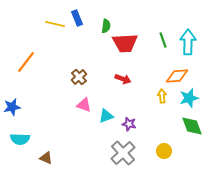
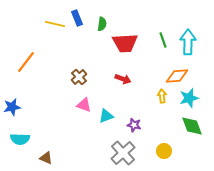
green semicircle: moved 4 px left, 2 px up
purple star: moved 5 px right, 1 px down
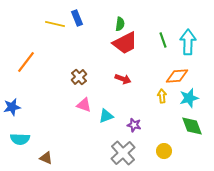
green semicircle: moved 18 px right
red trapezoid: rotated 24 degrees counterclockwise
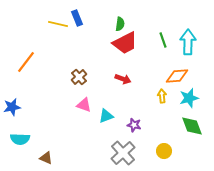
yellow line: moved 3 px right
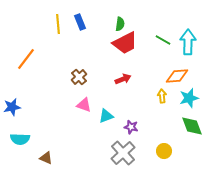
blue rectangle: moved 3 px right, 4 px down
yellow line: rotated 72 degrees clockwise
green line: rotated 42 degrees counterclockwise
orange line: moved 3 px up
red arrow: rotated 42 degrees counterclockwise
purple star: moved 3 px left, 2 px down
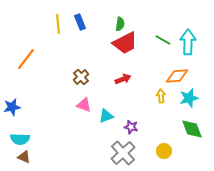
brown cross: moved 2 px right
yellow arrow: moved 1 px left
green diamond: moved 3 px down
brown triangle: moved 22 px left, 1 px up
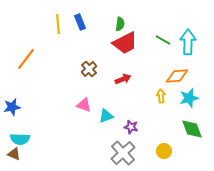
brown cross: moved 8 px right, 8 px up
brown triangle: moved 10 px left, 3 px up
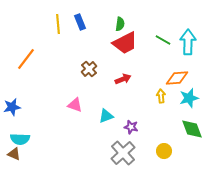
orange diamond: moved 2 px down
pink triangle: moved 9 px left
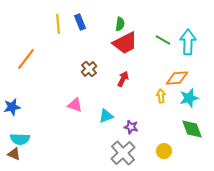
red arrow: rotated 42 degrees counterclockwise
